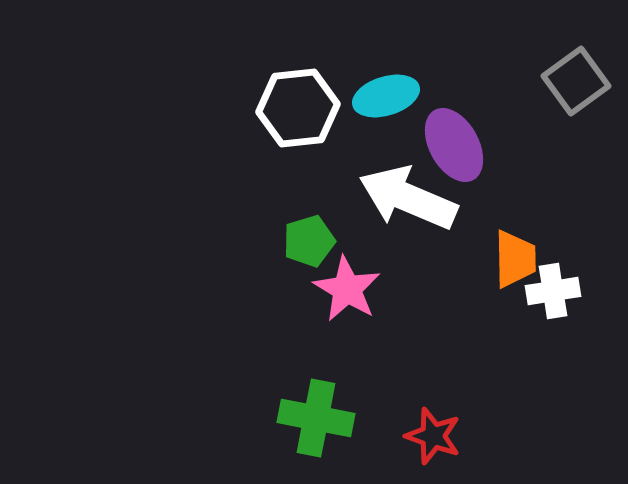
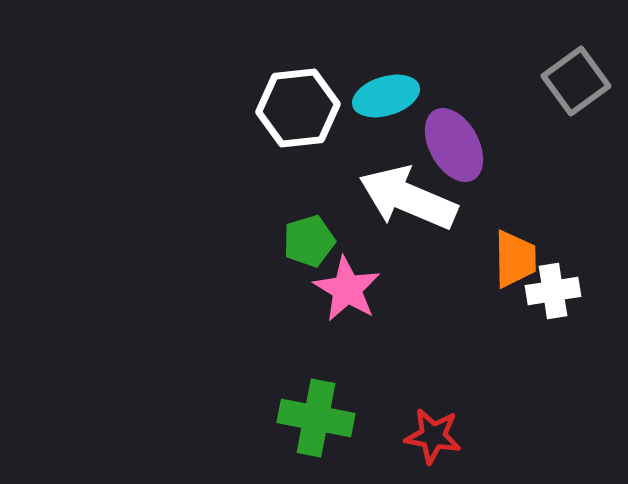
red star: rotated 10 degrees counterclockwise
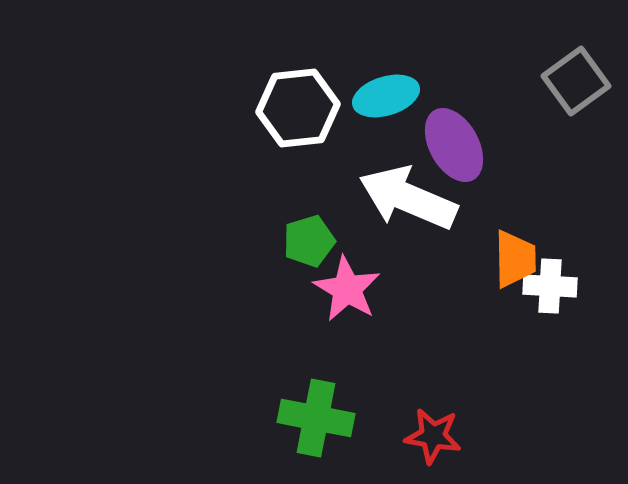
white cross: moved 3 px left, 5 px up; rotated 12 degrees clockwise
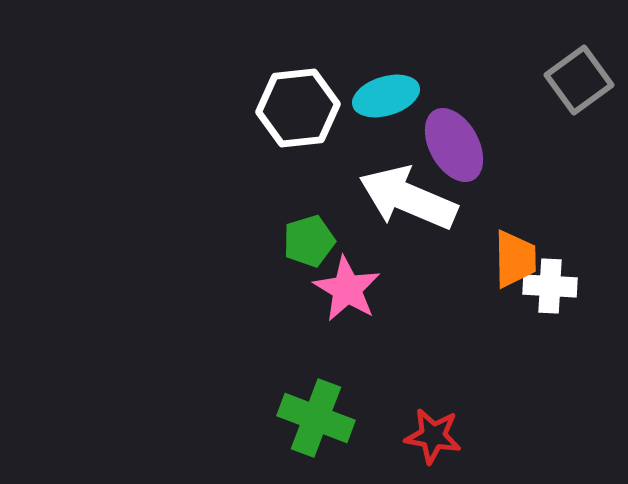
gray square: moved 3 px right, 1 px up
green cross: rotated 10 degrees clockwise
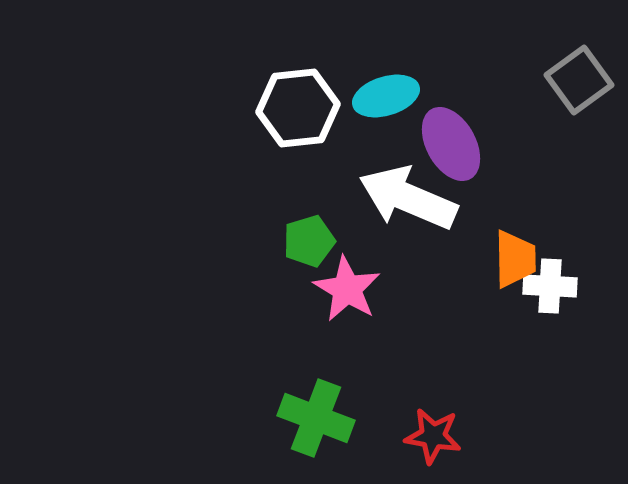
purple ellipse: moved 3 px left, 1 px up
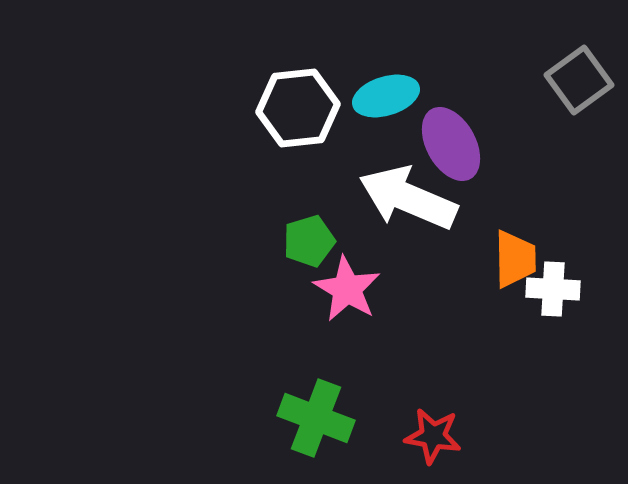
white cross: moved 3 px right, 3 px down
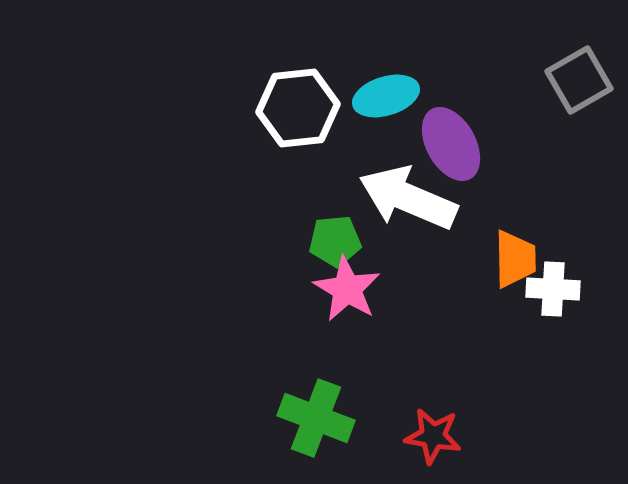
gray square: rotated 6 degrees clockwise
green pentagon: moved 26 px right; rotated 12 degrees clockwise
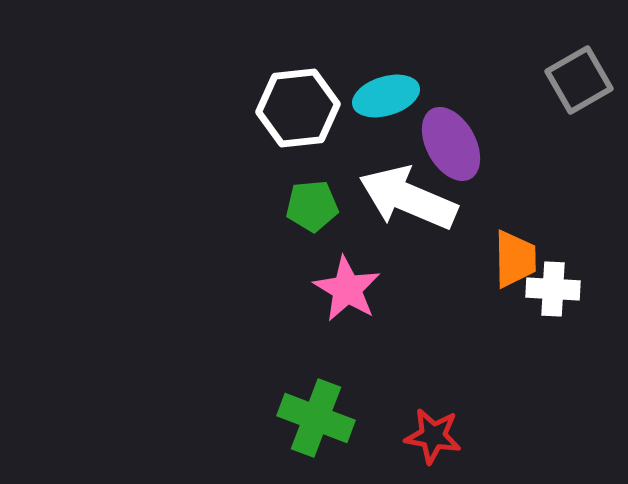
green pentagon: moved 23 px left, 35 px up
